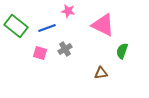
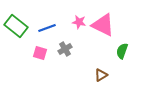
pink star: moved 11 px right, 11 px down
brown triangle: moved 2 px down; rotated 24 degrees counterclockwise
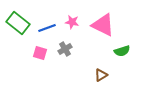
pink star: moved 7 px left
green rectangle: moved 2 px right, 3 px up
green semicircle: rotated 126 degrees counterclockwise
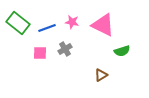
pink square: rotated 16 degrees counterclockwise
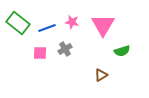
pink triangle: rotated 35 degrees clockwise
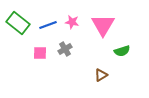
blue line: moved 1 px right, 3 px up
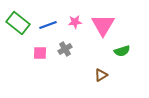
pink star: moved 3 px right; rotated 16 degrees counterclockwise
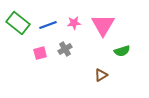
pink star: moved 1 px left, 1 px down
pink square: rotated 16 degrees counterclockwise
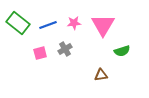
brown triangle: rotated 24 degrees clockwise
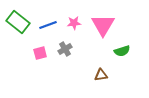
green rectangle: moved 1 px up
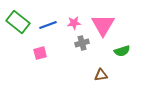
gray cross: moved 17 px right, 6 px up; rotated 16 degrees clockwise
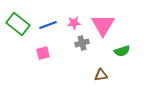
green rectangle: moved 2 px down
pink square: moved 3 px right
